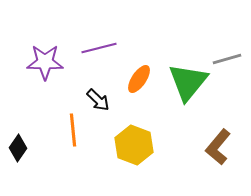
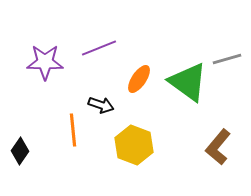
purple line: rotated 8 degrees counterclockwise
green triangle: rotated 33 degrees counterclockwise
black arrow: moved 3 px right, 5 px down; rotated 25 degrees counterclockwise
black diamond: moved 2 px right, 3 px down
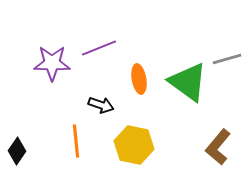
purple star: moved 7 px right, 1 px down
orange ellipse: rotated 44 degrees counterclockwise
orange line: moved 3 px right, 11 px down
yellow hexagon: rotated 9 degrees counterclockwise
black diamond: moved 3 px left
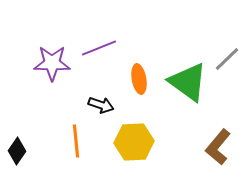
gray line: rotated 28 degrees counterclockwise
yellow hexagon: moved 3 px up; rotated 15 degrees counterclockwise
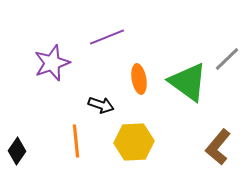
purple line: moved 8 px right, 11 px up
purple star: rotated 21 degrees counterclockwise
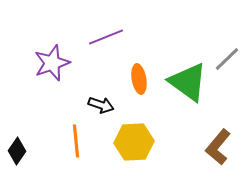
purple line: moved 1 px left
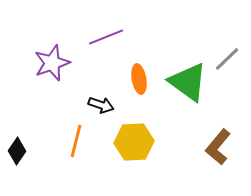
orange line: rotated 20 degrees clockwise
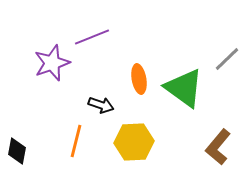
purple line: moved 14 px left
green triangle: moved 4 px left, 6 px down
black diamond: rotated 24 degrees counterclockwise
